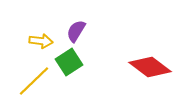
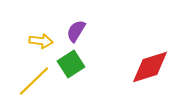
green square: moved 2 px right, 2 px down
red diamond: rotated 54 degrees counterclockwise
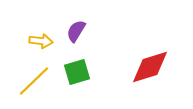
green square: moved 6 px right, 8 px down; rotated 16 degrees clockwise
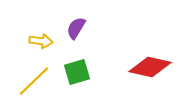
purple semicircle: moved 3 px up
red diamond: rotated 30 degrees clockwise
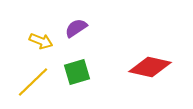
purple semicircle: rotated 25 degrees clockwise
yellow arrow: rotated 15 degrees clockwise
yellow line: moved 1 px left, 1 px down
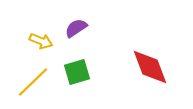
red diamond: rotated 57 degrees clockwise
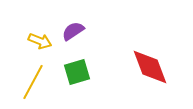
purple semicircle: moved 3 px left, 3 px down
yellow arrow: moved 1 px left
yellow line: rotated 18 degrees counterclockwise
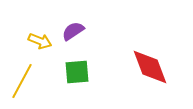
green square: rotated 12 degrees clockwise
yellow line: moved 11 px left, 1 px up
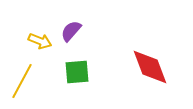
purple semicircle: moved 2 px left; rotated 15 degrees counterclockwise
